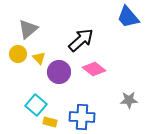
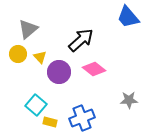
yellow triangle: moved 1 px right, 1 px up
blue cross: moved 1 px down; rotated 25 degrees counterclockwise
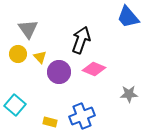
gray triangle: rotated 25 degrees counterclockwise
black arrow: rotated 28 degrees counterclockwise
pink diamond: rotated 15 degrees counterclockwise
gray star: moved 6 px up
cyan square: moved 21 px left
blue cross: moved 2 px up
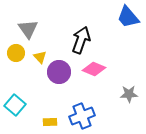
yellow circle: moved 2 px left, 1 px up
yellow rectangle: rotated 16 degrees counterclockwise
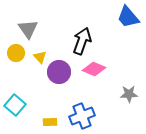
black arrow: moved 1 px right, 1 px down
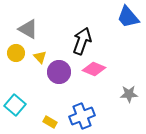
gray triangle: rotated 25 degrees counterclockwise
yellow rectangle: rotated 32 degrees clockwise
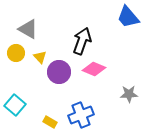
blue cross: moved 1 px left, 1 px up
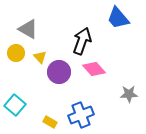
blue trapezoid: moved 10 px left, 1 px down
pink diamond: rotated 25 degrees clockwise
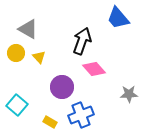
yellow triangle: moved 1 px left
purple circle: moved 3 px right, 15 px down
cyan square: moved 2 px right
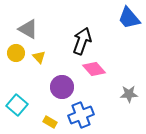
blue trapezoid: moved 11 px right
